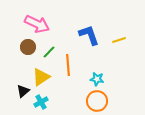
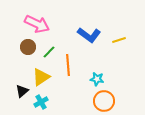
blue L-shape: rotated 145 degrees clockwise
black triangle: moved 1 px left
orange circle: moved 7 px right
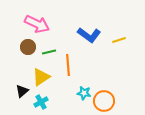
green line: rotated 32 degrees clockwise
cyan star: moved 13 px left, 14 px down
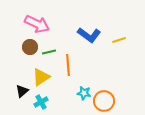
brown circle: moved 2 px right
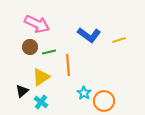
cyan star: rotated 24 degrees clockwise
cyan cross: rotated 24 degrees counterclockwise
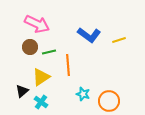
cyan star: moved 1 px left, 1 px down; rotated 16 degrees counterclockwise
orange circle: moved 5 px right
